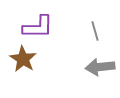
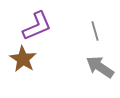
purple L-shape: moved 1 px left, 1 px up; rotated 24 degrees counterclockwise
gray arrow: rotated 40 degrees clockwise
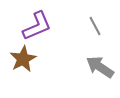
gray line: moved 5 px up; rotated 12 degrees counterclockwise
brown star: rotated 12 degrees clockwise
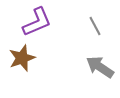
purple L-shape: moved 4 px up
brown star: moved 1 px left, 1 px up; rotated 8 degrees clockwise
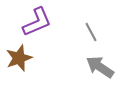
gray line: moved 4 px left, 6 px down
brown star: moved 3 px left
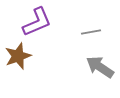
gray line: rotated 72 degrees counterclockwise
brown star: moved 1 px left, 2 px up
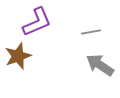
gray arrow: moved 2 px up
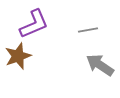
purple L-shape: moved 3 px left, 2 px down
gray line: moved 3 px left, 2 px up
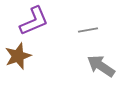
purple L-shape: moved 3 px up
gray arrow: moved 1 px right, 1 px down
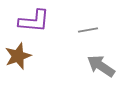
purple L-shape: rotated 28 degrees clockwise
